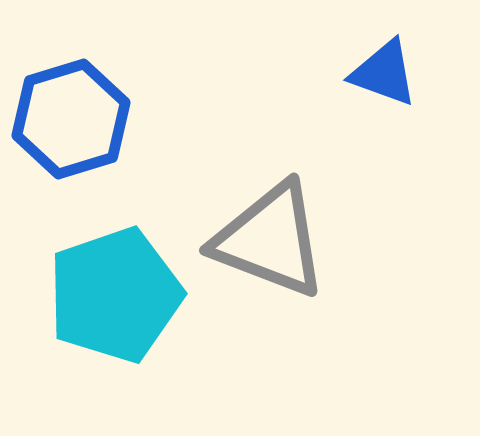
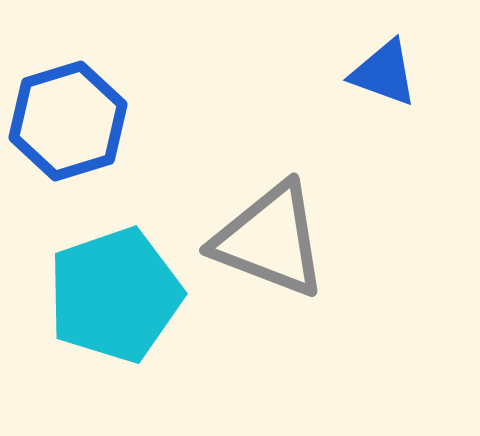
blue hexagon: moved 3 px left, 2 px down
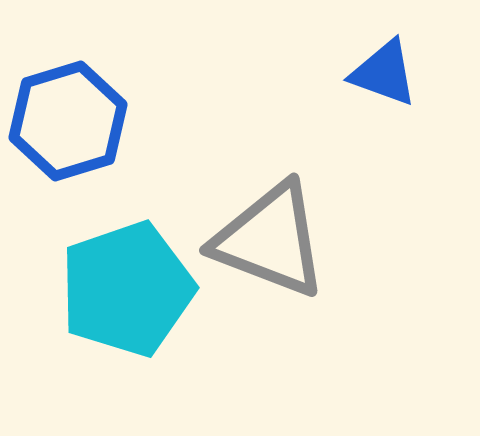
cyan pentagon: moved 12 px right, 6 px up
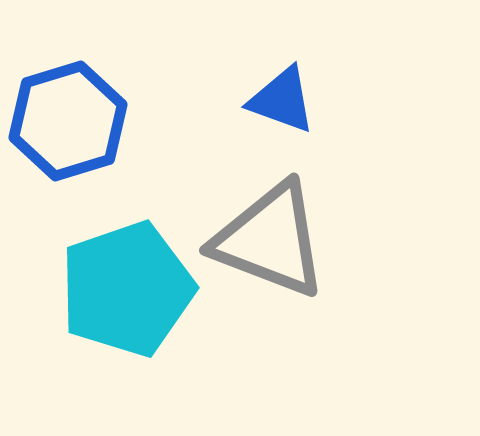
blue triangle: moved 102 px left, 27 px down
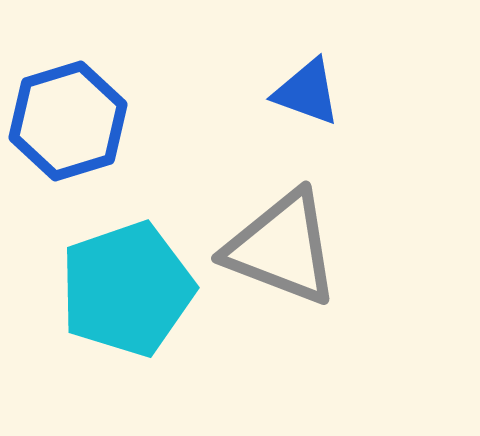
blue triangle: moved 25 px right, 8 px up
gray triangle: moved 12 px right, 8 px down
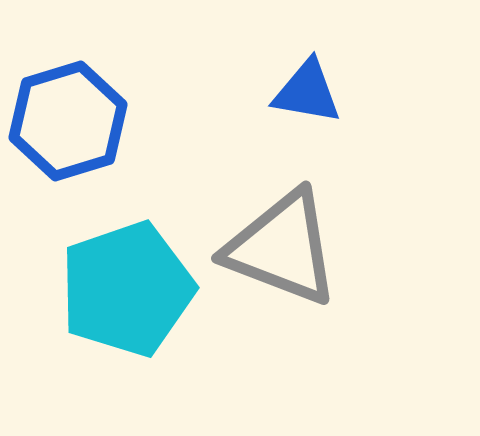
blue triangle: rotated 10 degrees counterclockwise
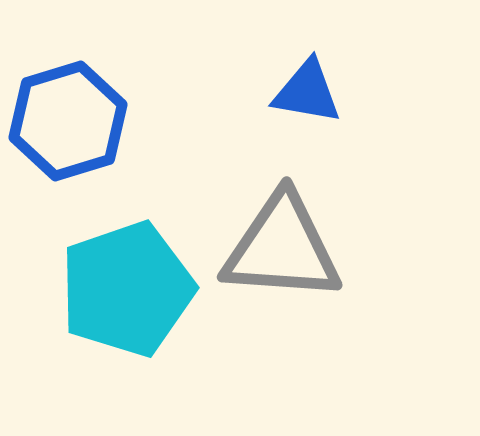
gray triangle: rotated 17 degrees counterclockwise
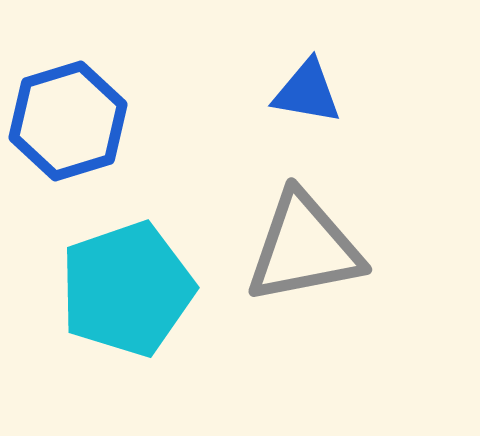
gray triangle: moved 22 px right; rotated 15 degrees counterclockwise
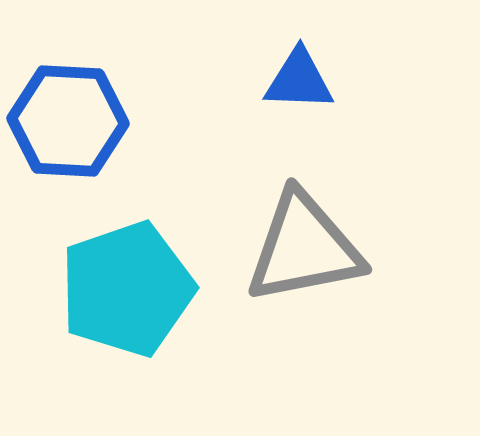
blue triangle: moved 8 px left, 12 px up; rotated 8 degrees counterclockwise
blue hexagon: rotated 20 degrees clockwise
